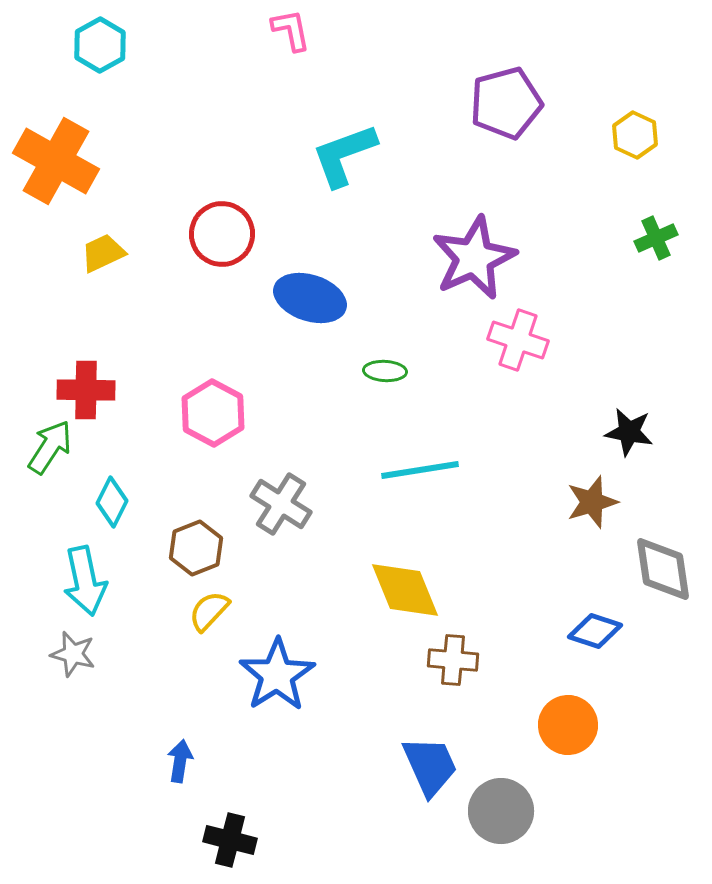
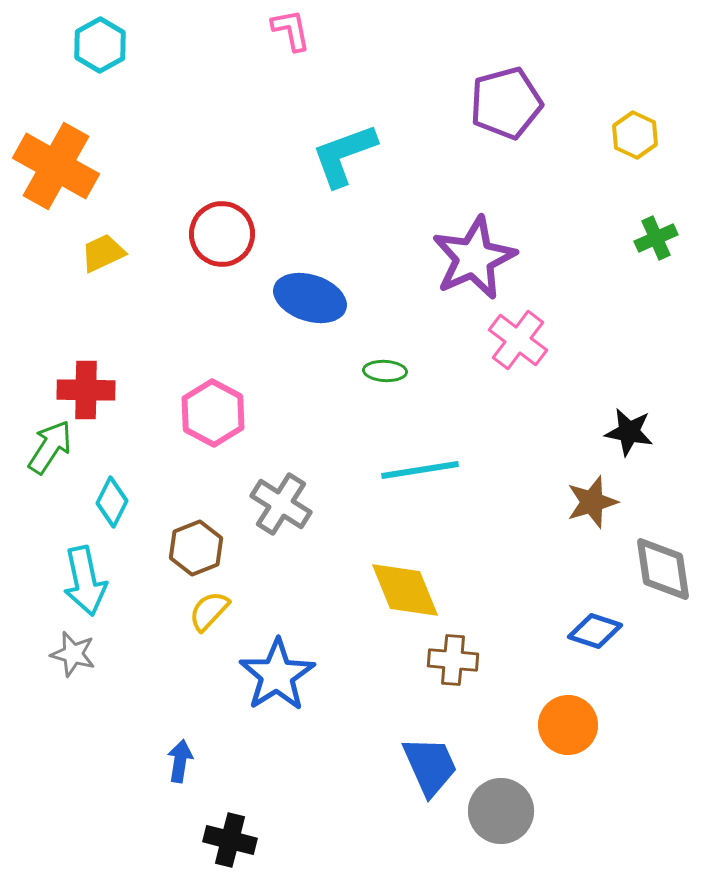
orange cross: moved 5 px down
pink cross: rotated 18 degrees clockwise
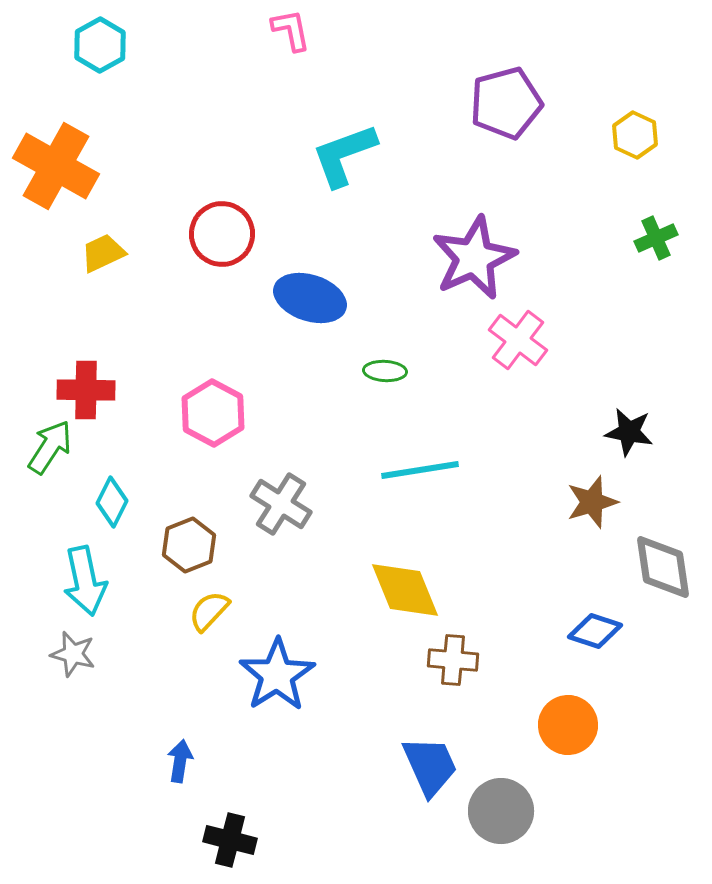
brown hexagon: moved 7 px left, 3 px up
gray diamond: moved 2 px up
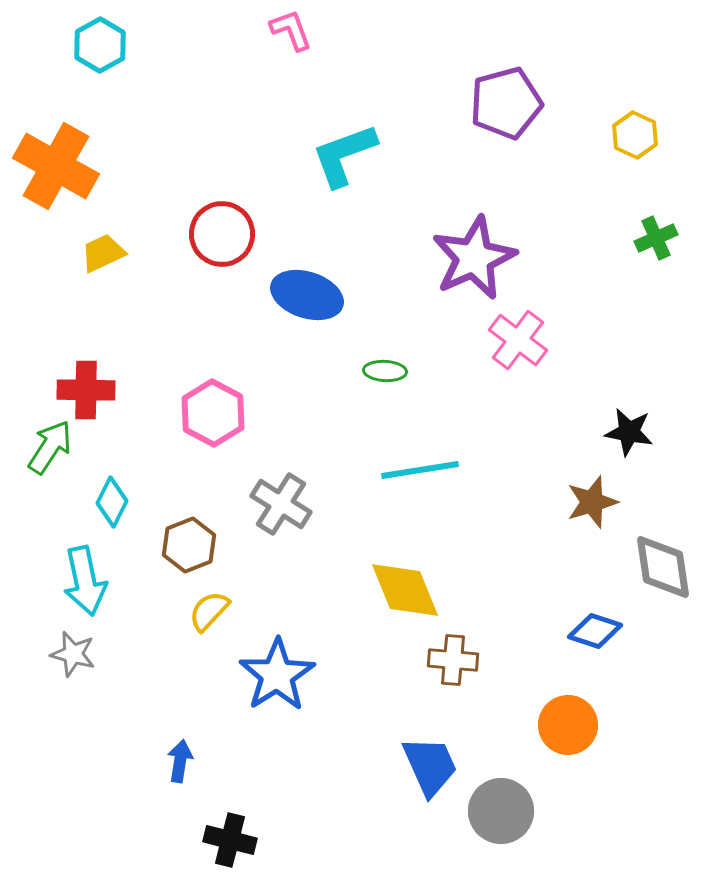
pink L-shape: rotated 9 degrees counterclockwise
blue ellipse: moved 3 px left, 3 px up
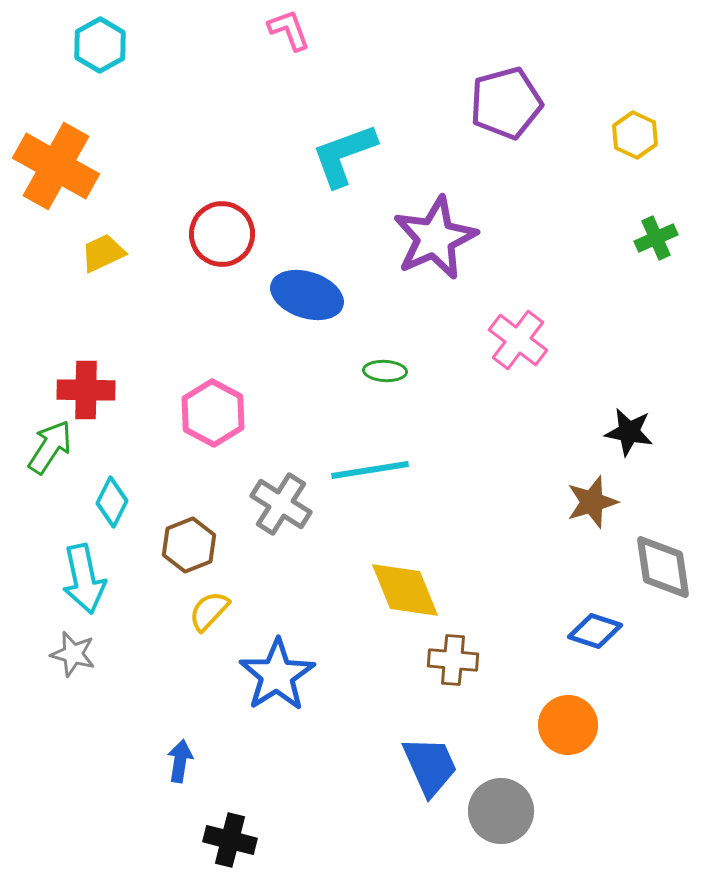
pink L-shape: moved 2 px left
purple star: moved 39 px left, 20 px up
cyan line: moved 50 px left
cyan arrow: moved 1 px left, 2 px up
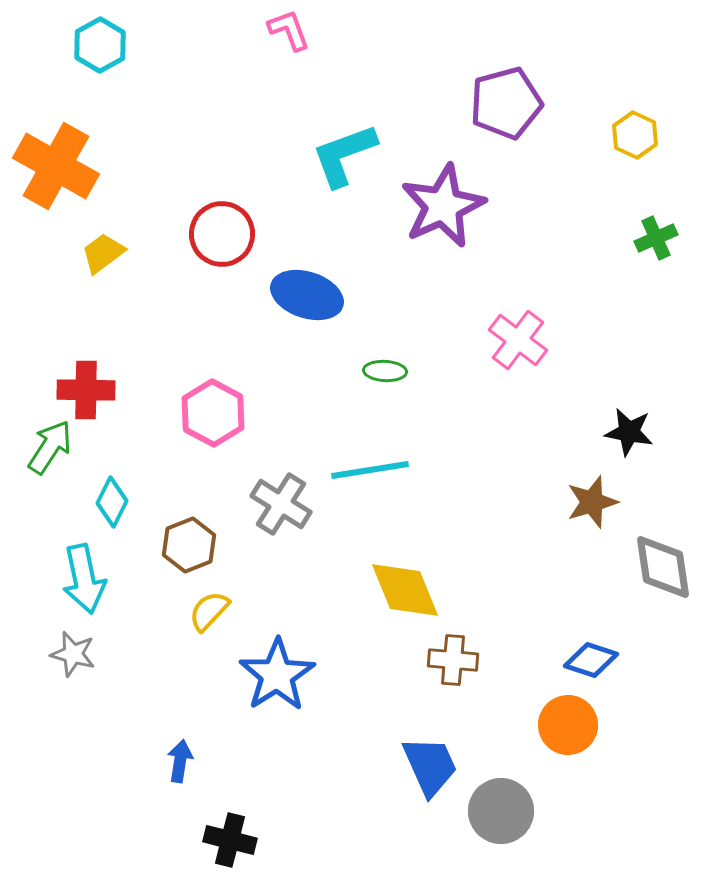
purple star: moved 8 px right, 32 px up
yellow trapezoid: rotated 12 degrees counterclockwise
blue diamond: moved 4 px left, 29 px down
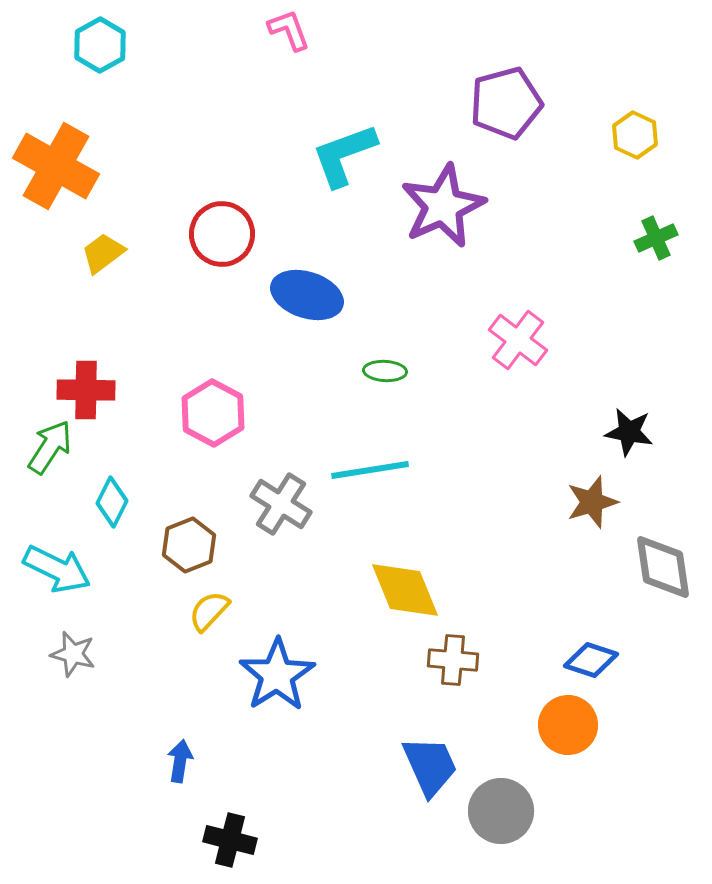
cyan arrow: moved 27 px left, 10 px up; rotated 52 degrees counterclockwise
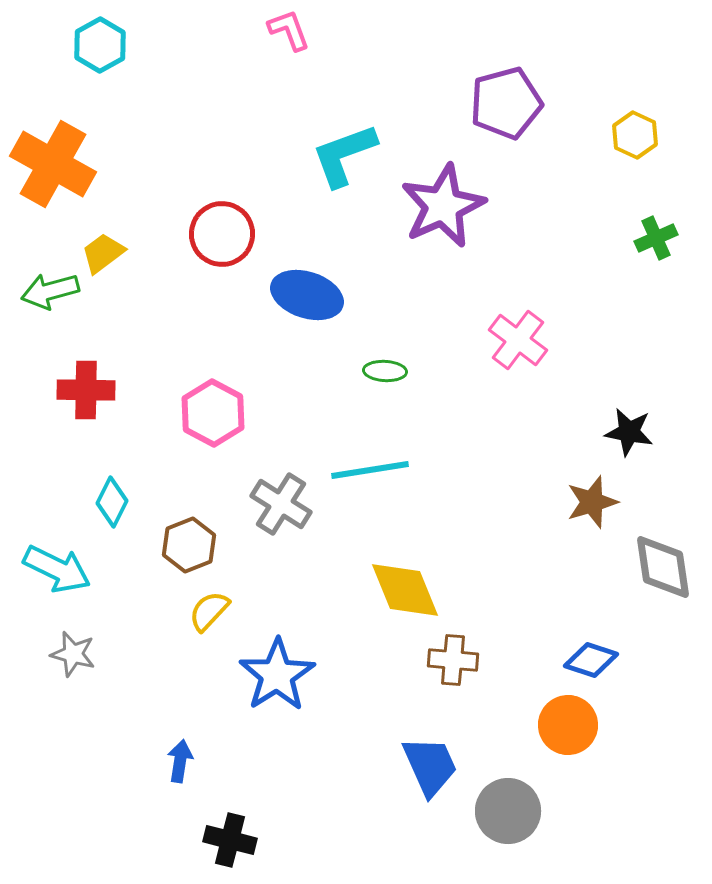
orange cross: moved 3 px left, 2 px up
green arrow: moved 156 px up; rotated 138 degrees counterclockwise
gray circle: moved 7 px right
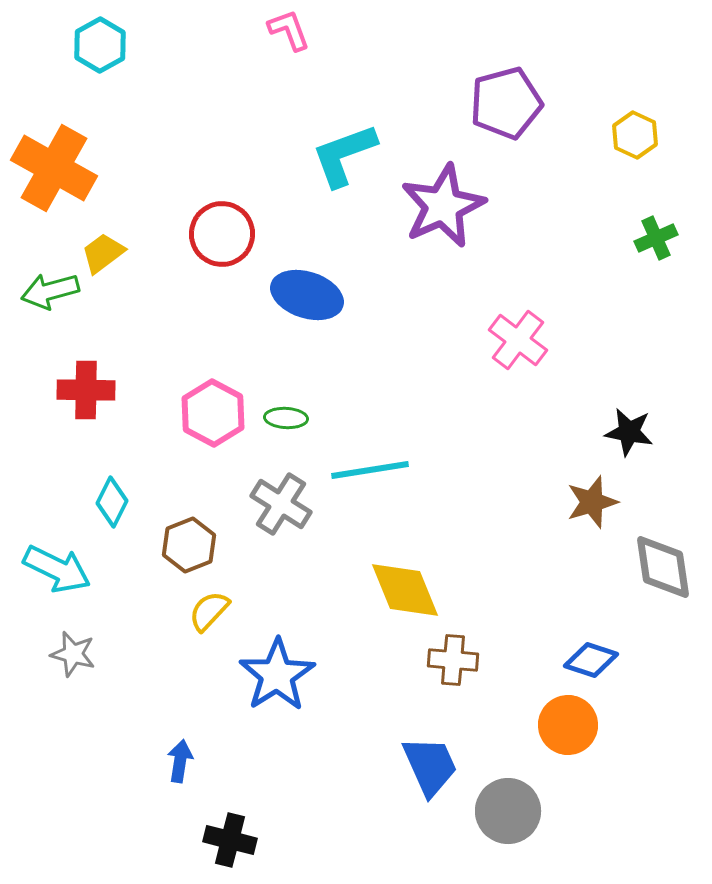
orange cross: moved 1 px right, 4 px down
green ellipse: moved 99 px left, 47 px down
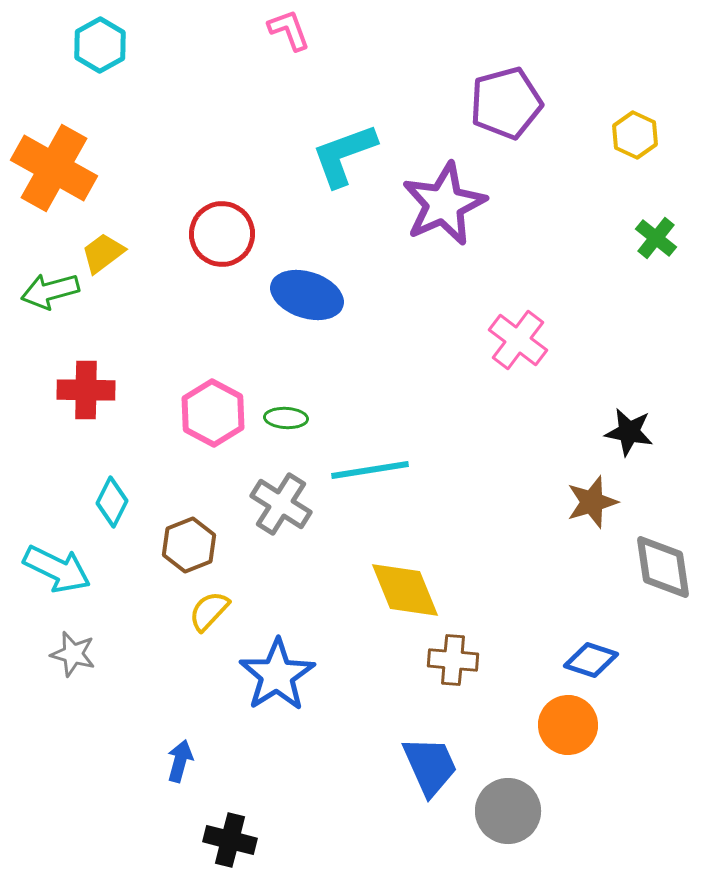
purple star: moved 1 px right, 2 px up
green cross: rotated 27 degrees counterclockwise
blue arrow: rotated 6 degrees clockwise
